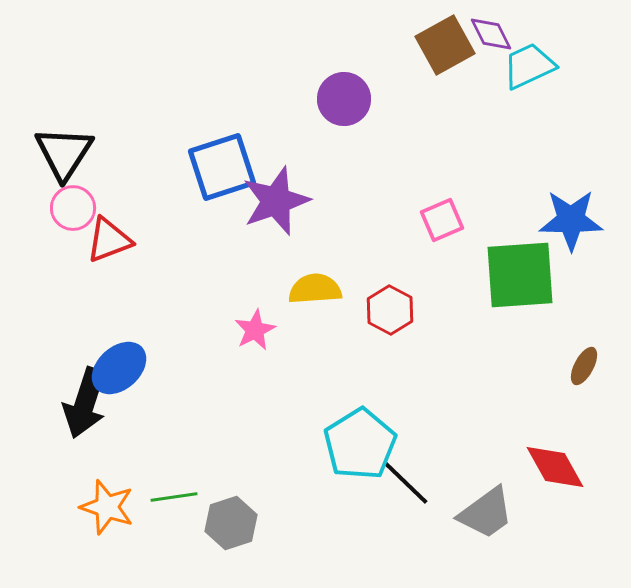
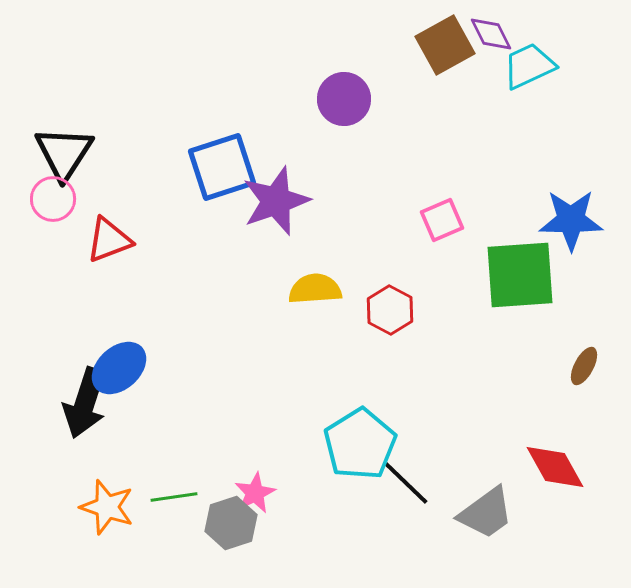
pink circle: moved 20 px left, 9 px up
pink star: moved 163 px down
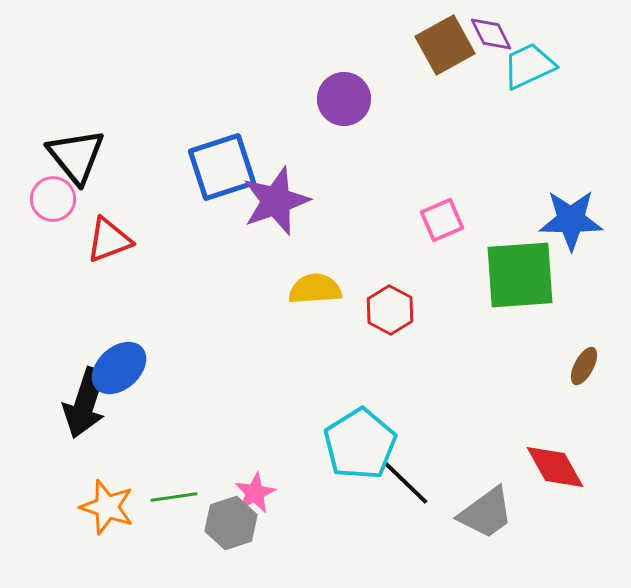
black triangle: moved 12 px right, 3 px down; rotated 12 degrees counterclockwise
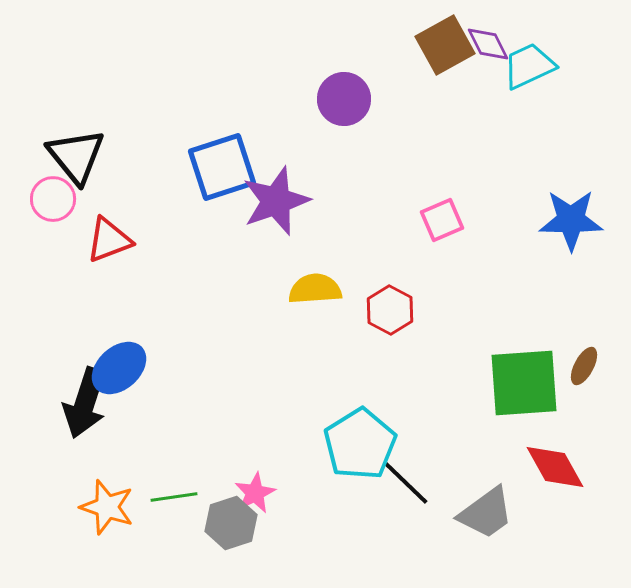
purple diamond: moved 3 px left, 10 px down
green square: moved 4 px right, 108 px down
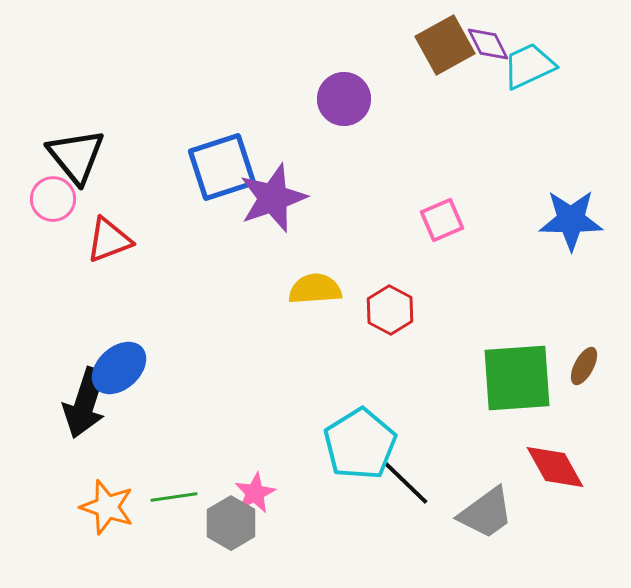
purple star: moved 3 px left, 3 px up
green square: moved 7 px left, 5 px up
gray hexagon: rotated 12 degrees counterclockwise
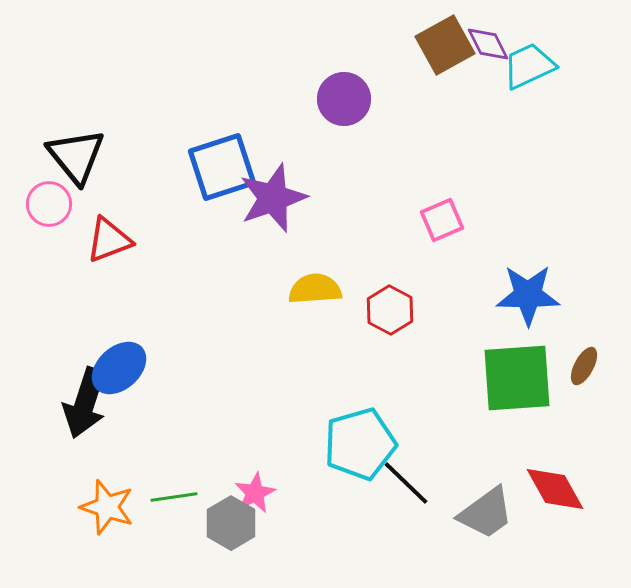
pink circle: moved 4 px left, 5 px down
blue star: moved 43 px left, 75 px down
cyan pentagon: rotated 16 degrees clockwise
red diamond: moved 22 px down
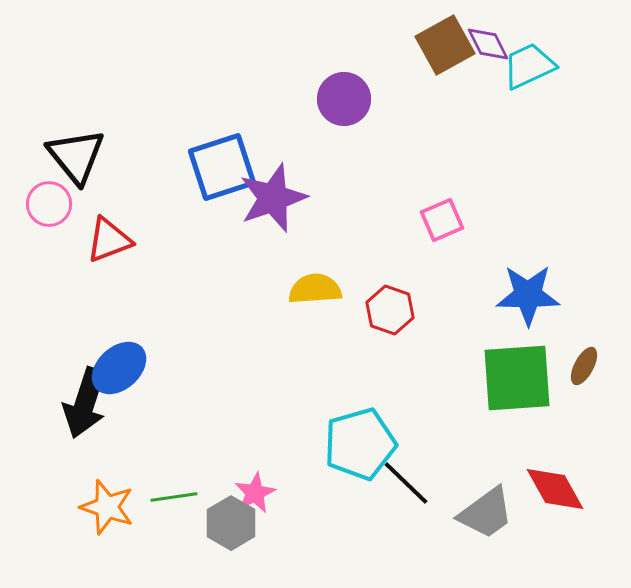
red hexagon: rotated 9 degrees counterclockwise
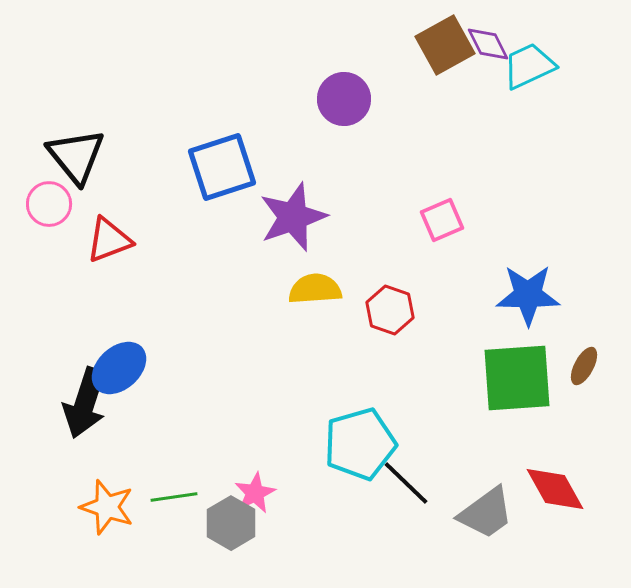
purple star: moved 20 px right, 19 px down
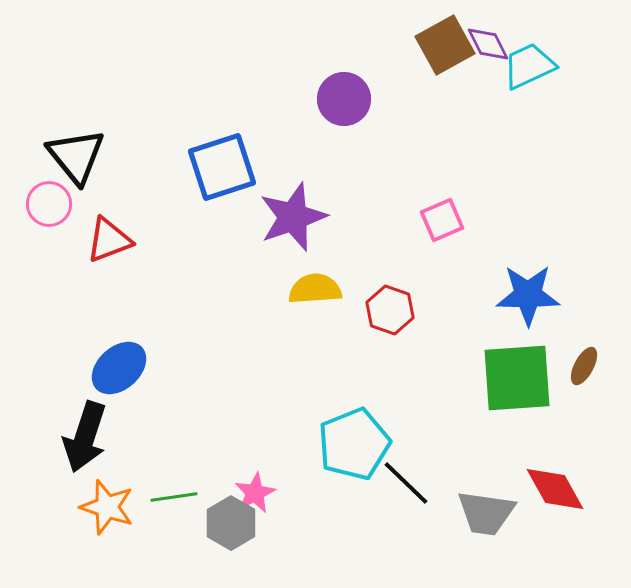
black arrow: moved 34 px down
cyan pentagon: moved 6 px left; rotated 6 degrees counterclockwise
gray trapezoid: rotated 44 degrees clockwise
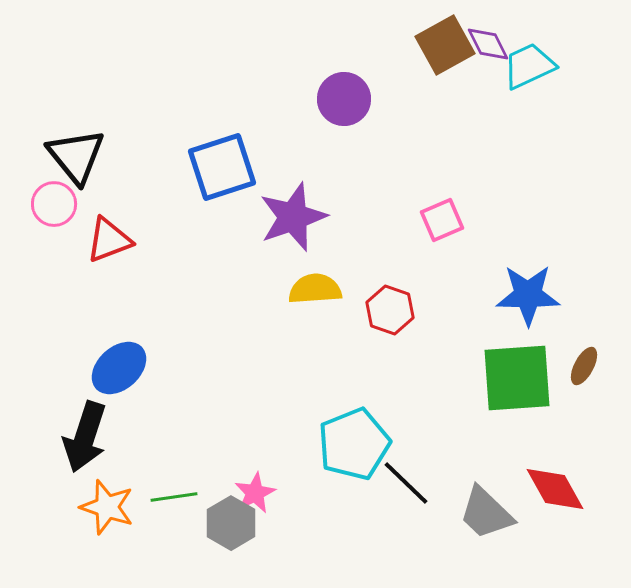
pink circle: moved 5 px right
gray trapezoid: rotated 36 degrees clockwise
